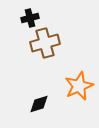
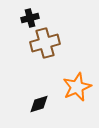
orange star: moved 2 px left, 1 px down
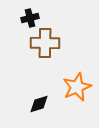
brown cross: rotated 16 degrees clockwise
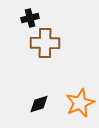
orange star: moved 3 px right, 16 px down
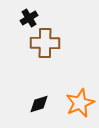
black cross: moved 1 px left; rotated 18 degrees counterclockwise
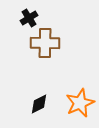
black diamond: rotated 10 degrees counterclockwise
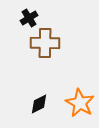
orange star: rotated 20 degrees counterclockwise
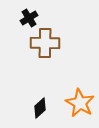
black diamond: moved 1 px right, 4 px down; rotated 15 degrees counterclockwise
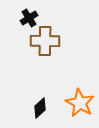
brown cross: moved 2 px up
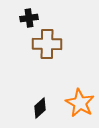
black cross: rotated 24 degrees clockwise
brown cross: moved 2 px right, 3 px down
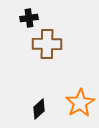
orange star: rotated 12 degrees clockwise
black diamond: moved 1 px left, 1 px down
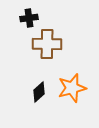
orange star: moved 8 px left, 15 px up; rotated 16 degrees clockwise
black diamond: moved 17 px up
